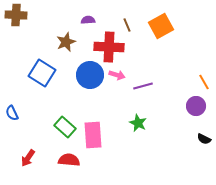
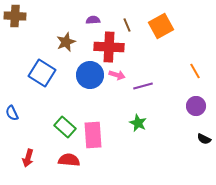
brown cross: moved 1 px left, 1 px down
purple semicircle: moved 5 px right
orange line: moved 9 px left, 11 px up
red arrow: rotated 18 degrees counterclockwise
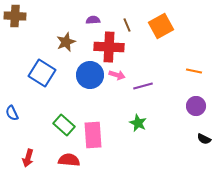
orange line: moved 1 px left; rotated 49 degrees counterclockwise
green rectangle: moved 1 px left, 2 px up
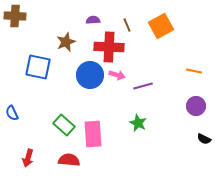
blue square: moved 4 px left, 6 px up; rotated 20 degrees counterclockwise
pink rectangle: moved 1 px up
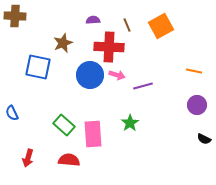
brown star: moved 3 px left, 1 px down
purple circle: moved 1 px right, 1 px up
green star: moved 8 px left; rotated 12 degrees clockwise
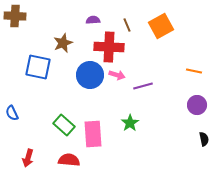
black semicircle: rotated 128 degrees counterclockwise
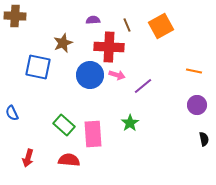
purple line: rotated 24 degrees counterclockwise
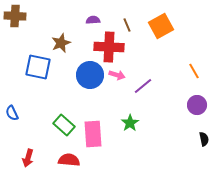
brown star: moved 2 px left
orange line: rotated 49 degrees clockwise
